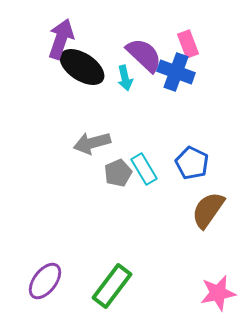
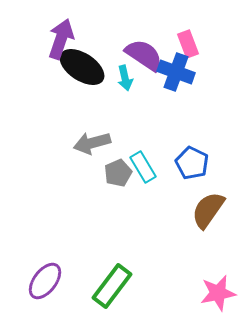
purple semicircle: rotated 9 degrees counterclockwise
cyan rectangle: moved 1 px left, 2 px up
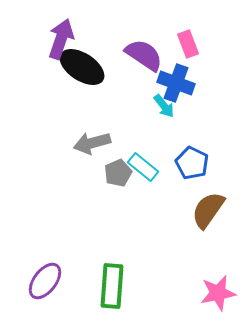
blue cross: moved 11 px down
cyan arrow: moved 39 px right, 28 px down; rotated 25 degrees counterclockwise
cyan rectangle: rotated 20 degrees counterclockwise
green rectangle: rotated 33 degrees counterclockwise
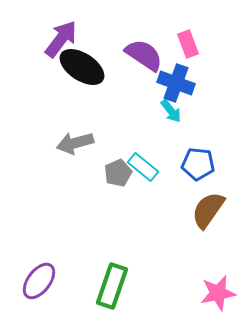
purple arrow: rotated 18 degrees clockwise
cyan arrow: moved 7 px right, 5 px down
gray arrow: moved 17 px left
blue pentagon: moved 6 px right, 1 px down; rotated 20 degrees counterclockwise
purple ellipse: moved 6 px left
green rectangle: rotated 15 degrees clockwise
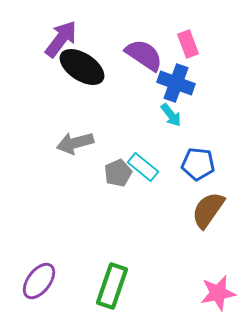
cyan arrow: moved 4 px down
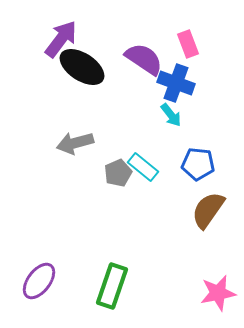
purple semicircle: moved 4 px down
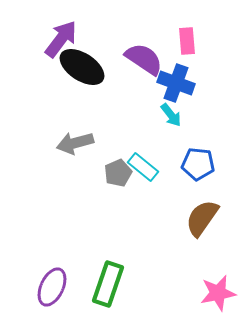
pink rectangle: moved 1 px left, 3 px up; rotated 16 degrees clockwise
brown semicircle: moved 6 px left, 8 px down
purple ellipse: moved 13 px right, 6 px down; rotated 12 degrees counterclockwise
green rectangle: moved 4 px left, 2 px up
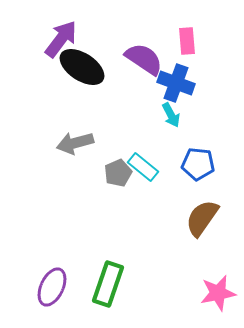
cyan arrow: rotated 10 degrees clockwise
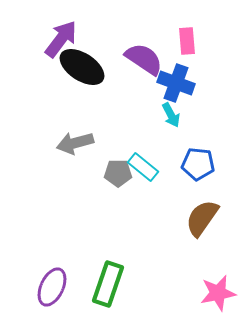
gray pentagon: rotated 24 degrees clockwise
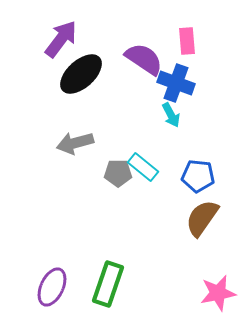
black ellipse: moved 1 px left, 7 px down; rotated 75 degrees counterclockwise
blue pentagon: moved 12 px down
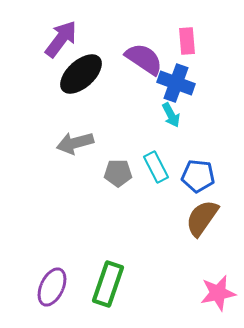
cyan rectangle: moved 13 px right; rotated 24 degrees clockwise
